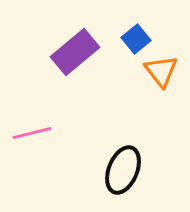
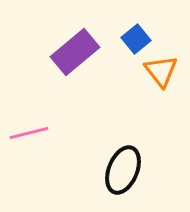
pink line: moved 3 px left
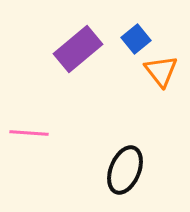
purple rectangle: moved 3 px right, 3 px up
pink line: rotated 18 degrees clockwise
black ellipse: moved 2 px right
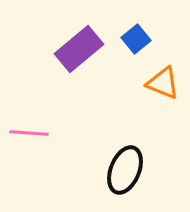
purple rectangle: moved 1 px right
orange triangle: moved 2 px right, 12 px down; rotated 30 degrees counterclockwise
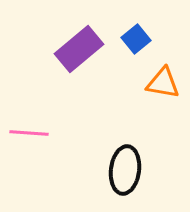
orange triangle: rotated 12 degrees counterclockwise
black ellipse: rotated 15 degrees counterclockwise
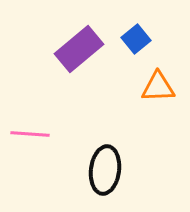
orange triangle: moved 5 px left, 4 px down; rotated 12 degrees counterclockwise
pink line: moved 1 px right, 1 px down
black ellipse: moved 20 px left
